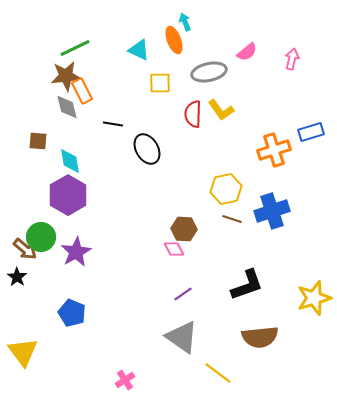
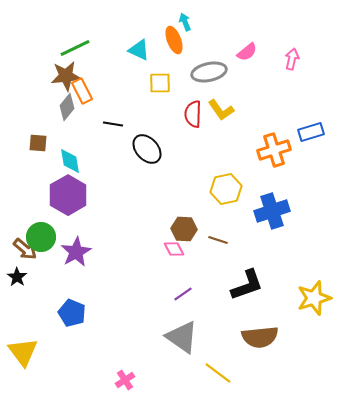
gray diamond: rotated 52 degrees clockwise
brown square: moved 2 px down
black ellipse: rotated 12 degrees counterclockwise
brown line: moved 14 px left, 21 px down
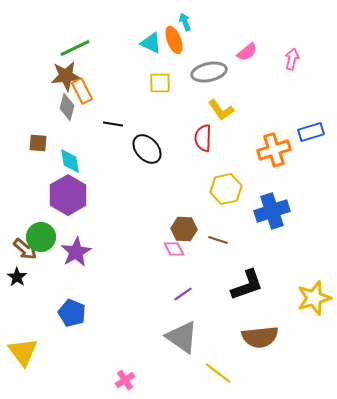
cyan triangle: moved 12 px right, 7 px up
gray diamond: rotated 24 degrees counterclockwise
red semicircle: moved 10 px right, 24 px down
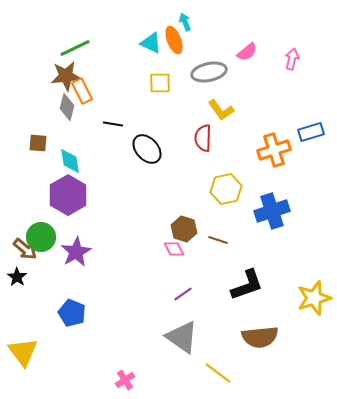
brown hexagon: rotated 15 degrees clockwise
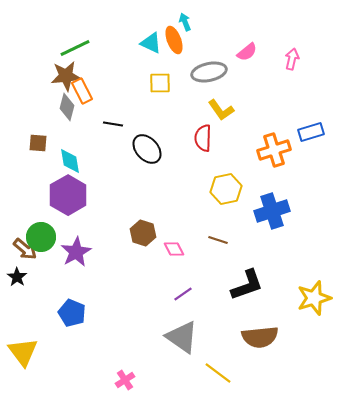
brown hexagon: moved 41 px left, 4 px down
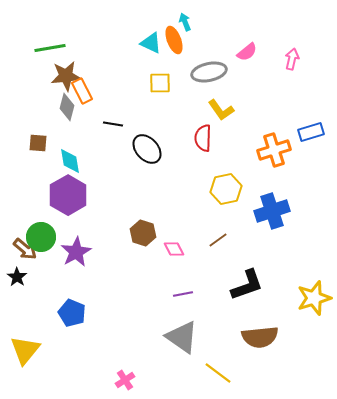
green line: moved 25 px left; rotated 16 degrees clockwise
brown line: rotated 54 degrees counterclockwise
purple line: rotated 24 degrees clockwise
yellow triangle: moved 2 px right, 2 px up; rotated 16 degrees clockwise
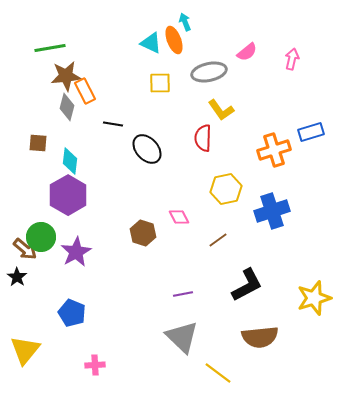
orange rectangle: moved 3 px right
cyan diamond: rotated 16 degrees clockwise
pink diamond: moved 5 px right, 32 px up
black L-shape: rotated 9 degrees counterclockwise
gray triangle: rotated 9 degrees clockwise
pink cross: moved 30 px left, 15 px up; rotated 30 degrees clockwise
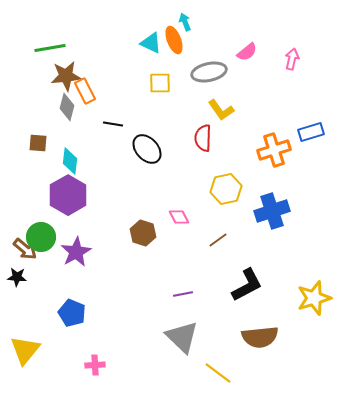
black star: rotated 30 degrees counterclockwise
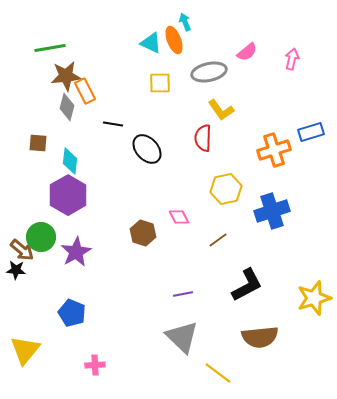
brown arrow: moved 3 px left, 1 px down
black star: moved 1 px left, 7 px up
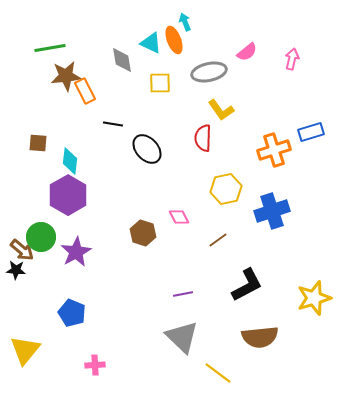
gray diamond: moved 55 px right, 47 px up; rotated 24 degrees counterclockwise
